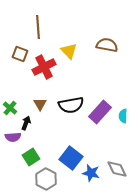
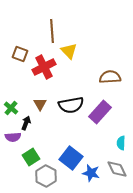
brown line: moved 14 px right, 4 px down
brown semicircle: moved 3 px right, 32 px down; rotated 15 degrees counterclockwise
green cross: moved 1 px right
cyan semicircle: moved 2 px left, 27 px down
gray hexagon: moved 3 px up
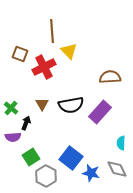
brown triangle: moved 2 px right
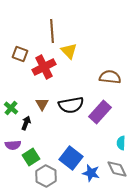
brown semicircle: rotated 10 degrees clockwise
purple semicircle: moved 8 px down
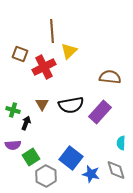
yellow triangle: rotated 30 degrees clockwise
green cross: moved 2 px right, 2 px down; rotated 24 degrees counterclockwise
gray diamond: moved 1 px left, 1 px down; rotated 10 degrees clockwise
blue star: moved 1 px down
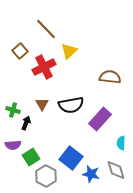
brown line: moved 6 px left, 2 px up; rotated 40 degrees counterclockwise
brown square: moved 3 px up; rotated 28 degrees clockwise
purple rectangle: moved 7 px down
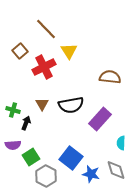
yellow triangle: rotated 18 degrees counterclockwise
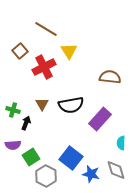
brown line: rotated 15 degrees counterclockwise
